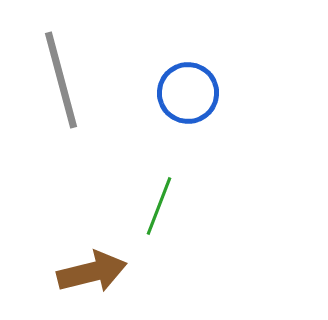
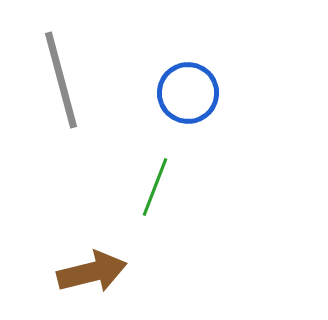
green line: moved 4 px left, 19 px up
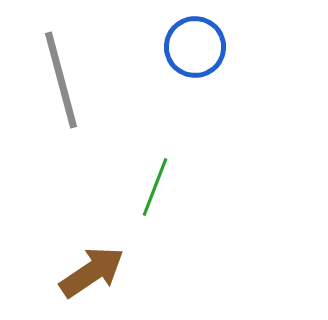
blue circle: moved 7 px right, 46 px up
brown arrow: rotated 20 degrees counterclockwise
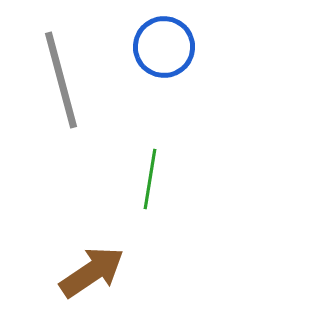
blue circle: moved 31 px left
green line: moved 5 px left, 8 px up; rotated 12 degrees counterclockwise
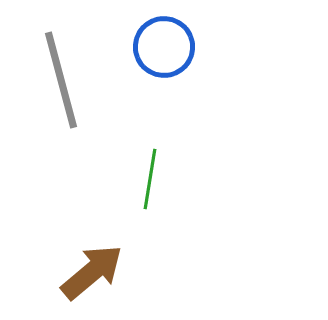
brown arrow: rotated 6 degrees counterclockwise
